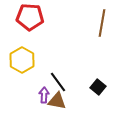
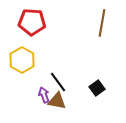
red pentagon: moved 2 px right, 5 px down
black square: moved 1 px left, 1 px down; rotated 14 degrees clockwise
purple arrow: rotated 21 degrees counterclockwise
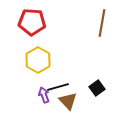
yellow hexagon: moved 16 px right
black line: moved 5 px down; rotated 70 degrees counterclockwise
brown triangle: moved 11 px right; rotated 36 degrees clockwise
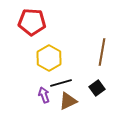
brown line: moved 29 px down
yellow hexagon: moved 11 px right, 2 px up
black line: moved 3 px right, 4 px up
brown triangle: rotated 48 degrees clockwise
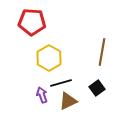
purple arrow: moved 2 px left
